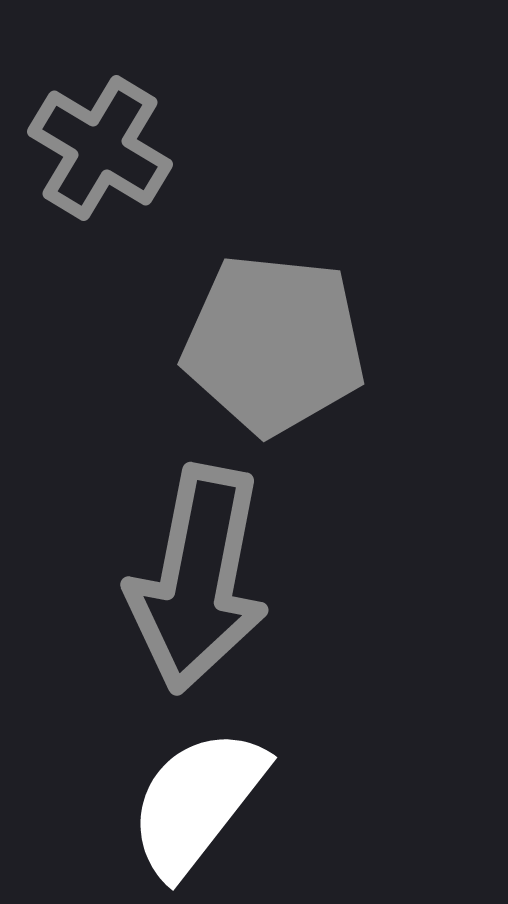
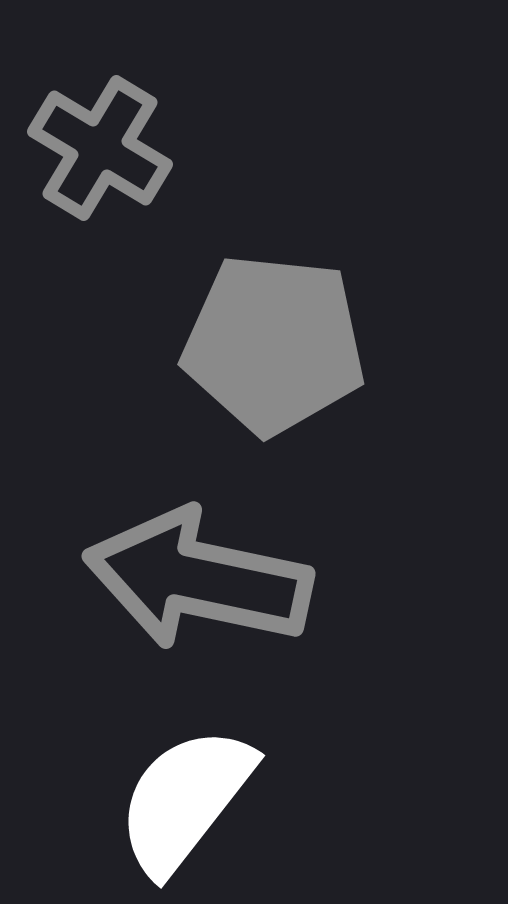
gray arrow: rotated 91 degrees clockwise
white semicircle: moved 12 px left, 2 px up
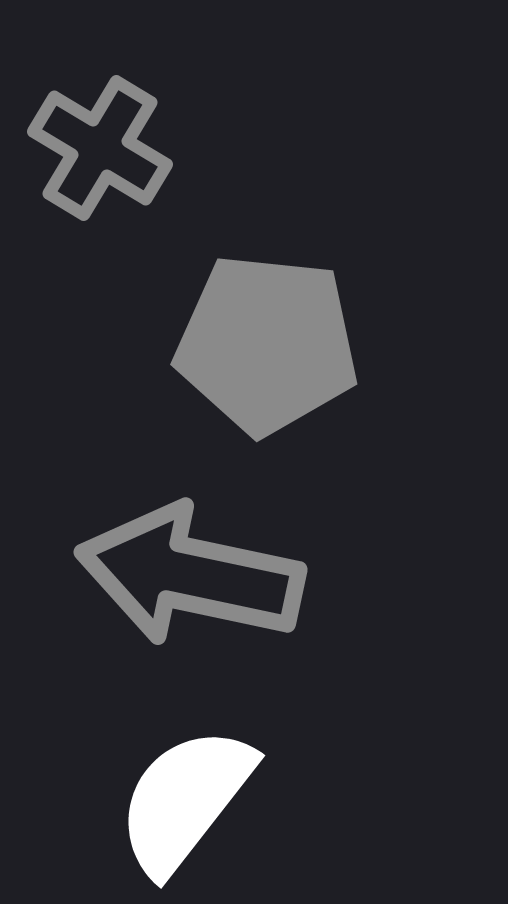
gray pentagon: moved 7 px left
gray arrow: moved 8 px left, 4 px up
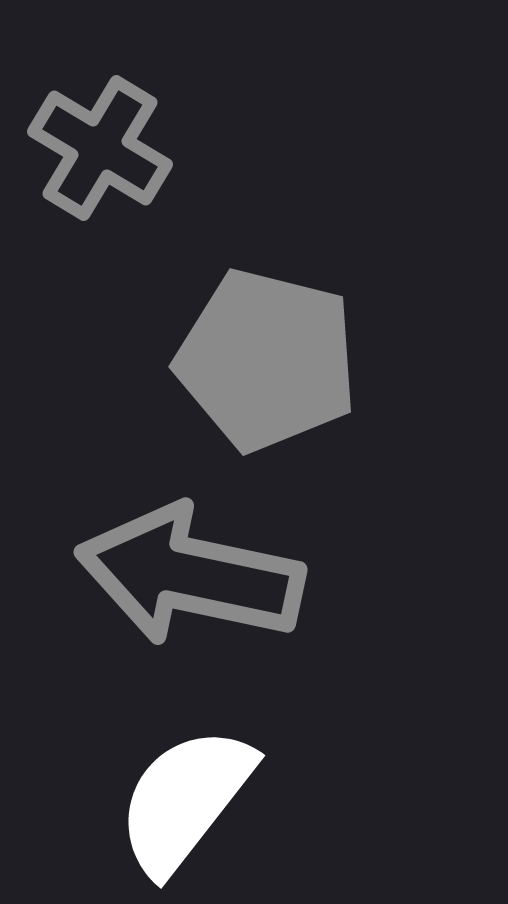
gray pentagon: moved 16 px down; rotated 8 degrees clockwise
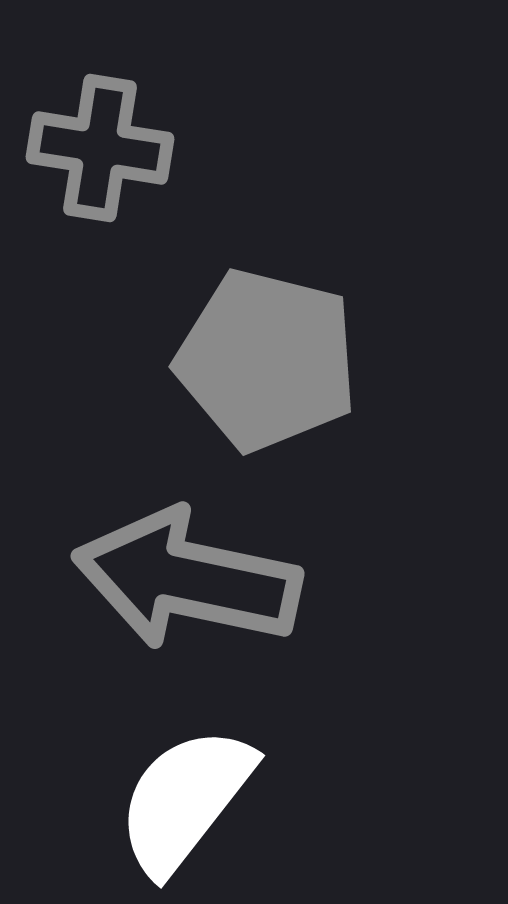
gray cross: rotated 22 degrees counterclockwise
gray arrow: moved 3 px left, 4 px down
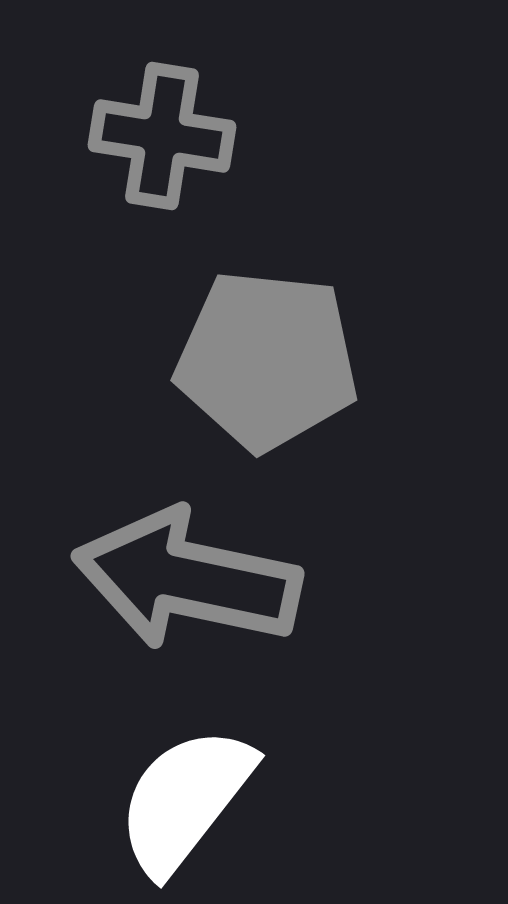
gray cross: moved 62 px right, 12 px up
gray pentagon: rotated 8 degrees counterclockwise
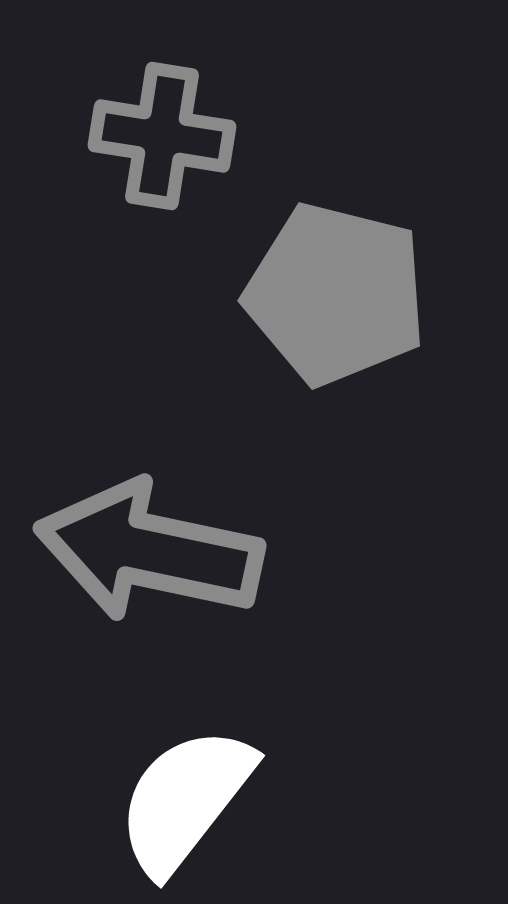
gray pentagon: moved 69 px right, 66 px up; rotated 8 degrees clockwise
gray arrow: moved 38 px left, 28 px up
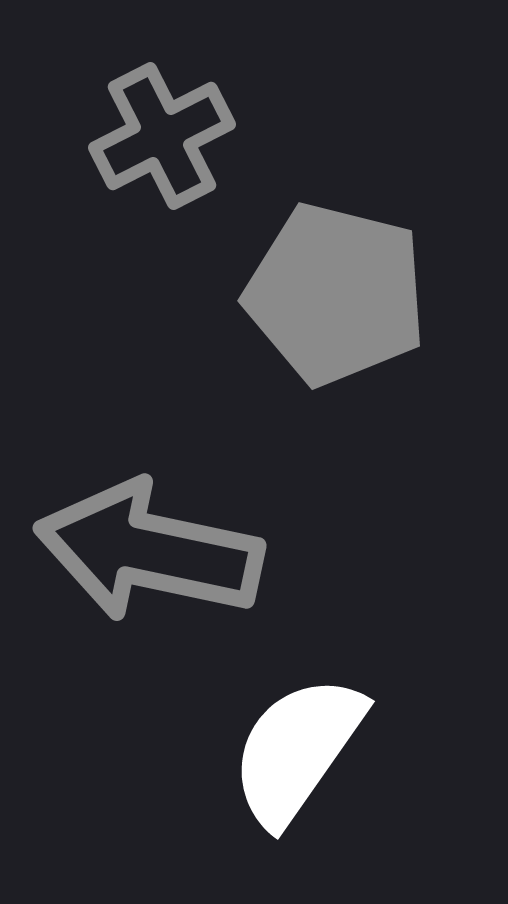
gray cross: rotated 36 degrees counterclockwise
white semicircle: moved 112 px right, 50 px up; rotated 3 degrees counterclockwise
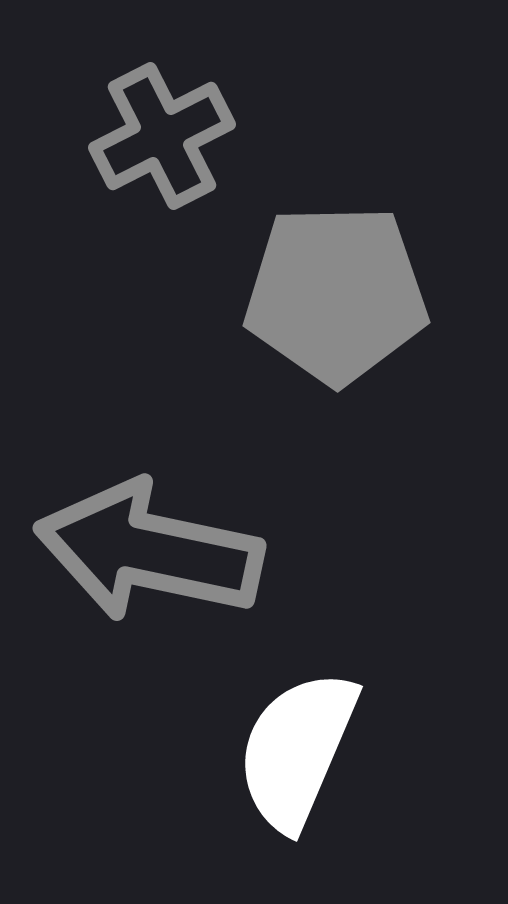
gray pentagon: rotated 15 degrees counterclockwise
white semicircle: rotated 12 degrees counterclockwise
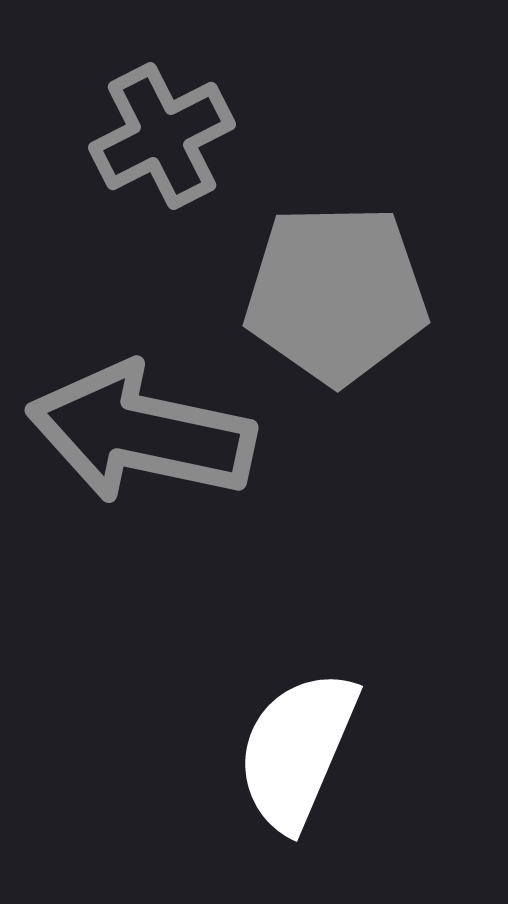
gray arrow: moved 8 px left, 118 px up
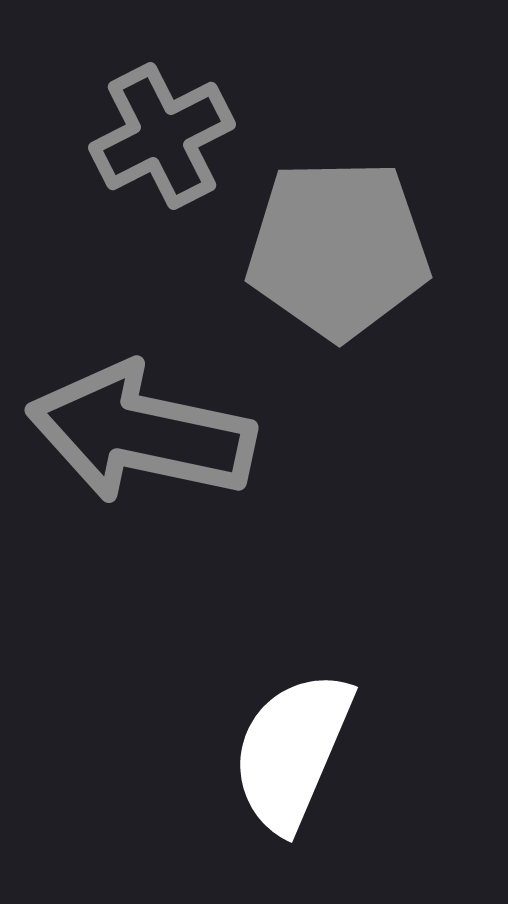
gray pentagon: moved 2 px right, 45 px up
white semicircle: moved 5 px left, 1 px down
